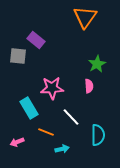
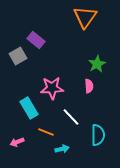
gray square: rotated 36 degrees counterclockwise
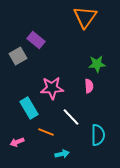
green star: rotated 24 degrees clockwise
cyan arrow: moved 5 px down
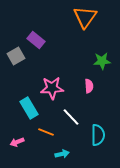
gray square: moved 2 px left
green star: moved 5 px right, 3 px up
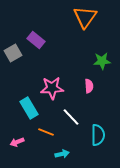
gray square: moved 3 px left, 3 px up
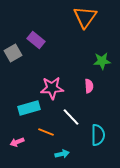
cyan rectangle: rotated 75 degrees counterclockwise
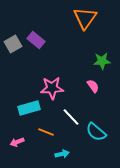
orange triangle: moved 1 px down
gray square: moved 9 px up
pink semicircle: moved 4 px right; rotated 32 degrees counterclockwise
cyan semicircle: moved 2 px left, 3 px up; rotated 130 degrees clockwise
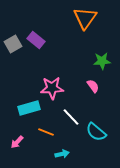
pink arrow: rotated 24 degrees counterclockwise
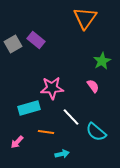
green star: rotated 24 degrees counterclockwise
orange line: rotated 14 degrees counterclockwise
